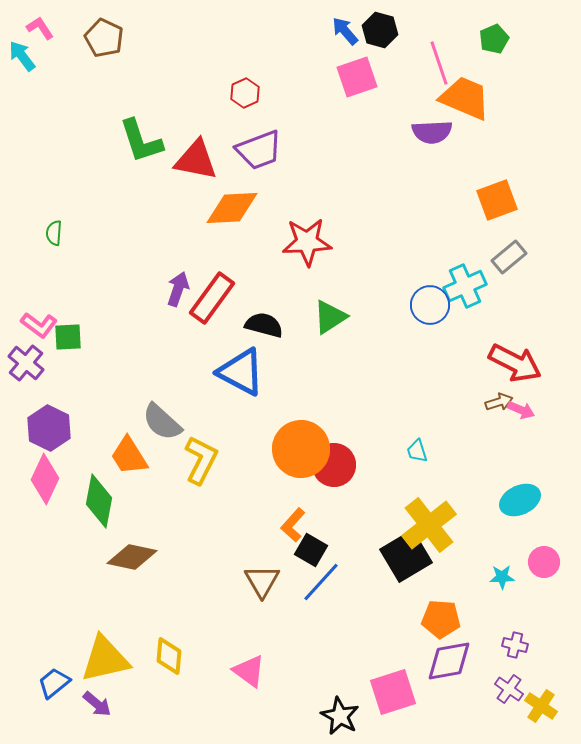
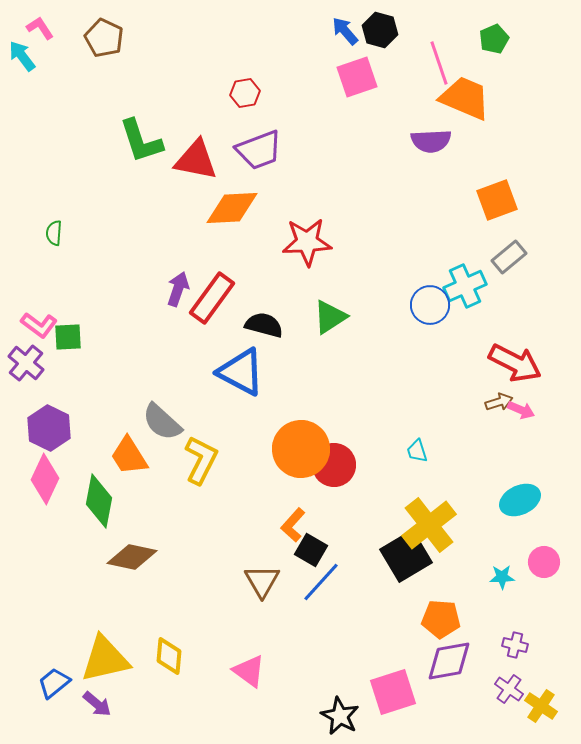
red hexagon at (245, 93): rotated 16 degrees clockwise
purple semicircle at (432, 132): moved 1 px left, 9 px down
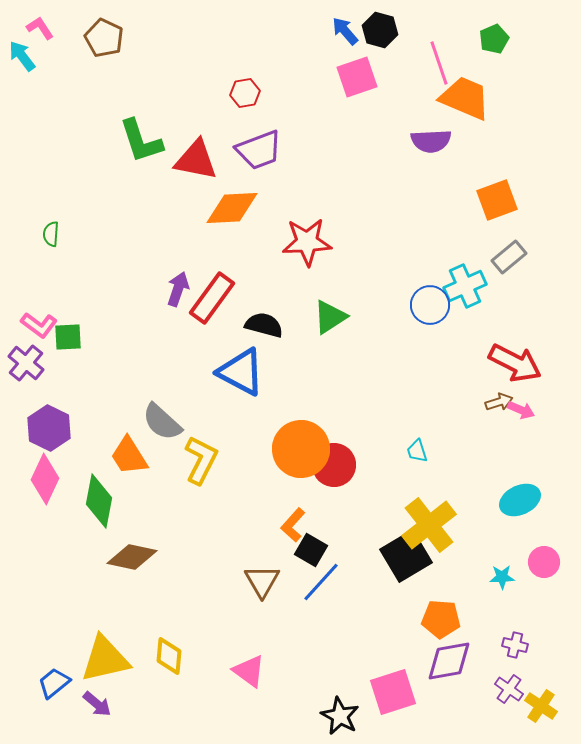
green semicircle at (54, 233): moved 3 px left, 1 px down
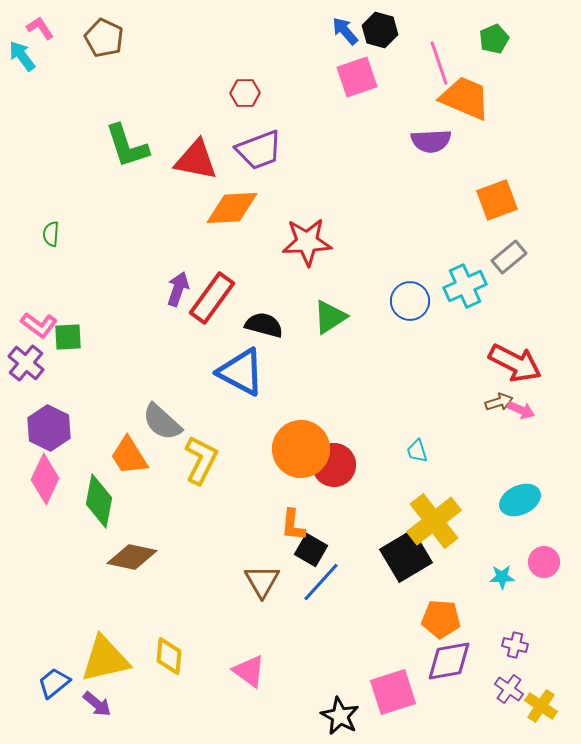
red hexagon at (245, 93): rotated 8 degrees clockwise
green L-shape at (141, 141): moved 14 px left, 5 px down
blue circle at (430, 305): moved 20 px left, 4 px up
orange L-shape at (293, 525): rotated 36 degrees counterclockwise
yellow cross at (429, 525): moved 5 px right, 4 px up
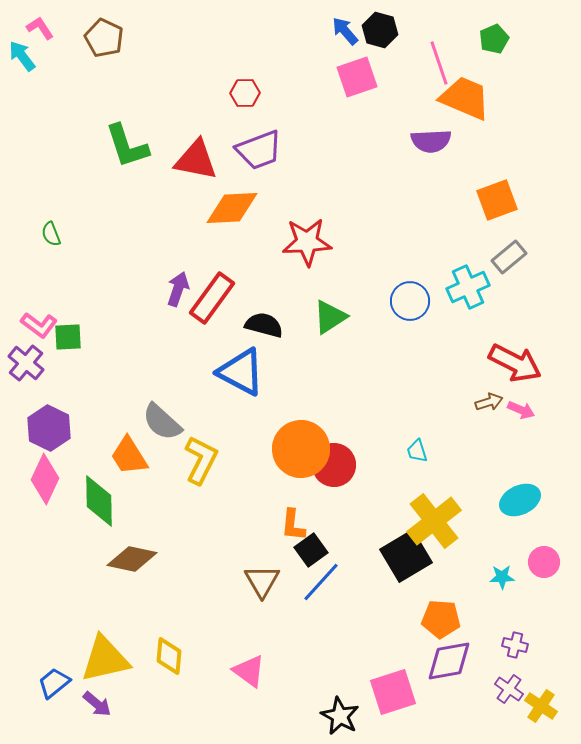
green semicircle at (51, 234): rotated 25 degrees counterclockwise
cyan cross at (465, 286): moved 3 px right, 1 px down
brown arrow at (499, 402): moved 10 px left
green diamond at (99, 501): rotated 12 degrees counterclockwise
black square at (311, 550): rotated 24 degrees clockwise
brown diamond at (132, 557): moved 2 px down
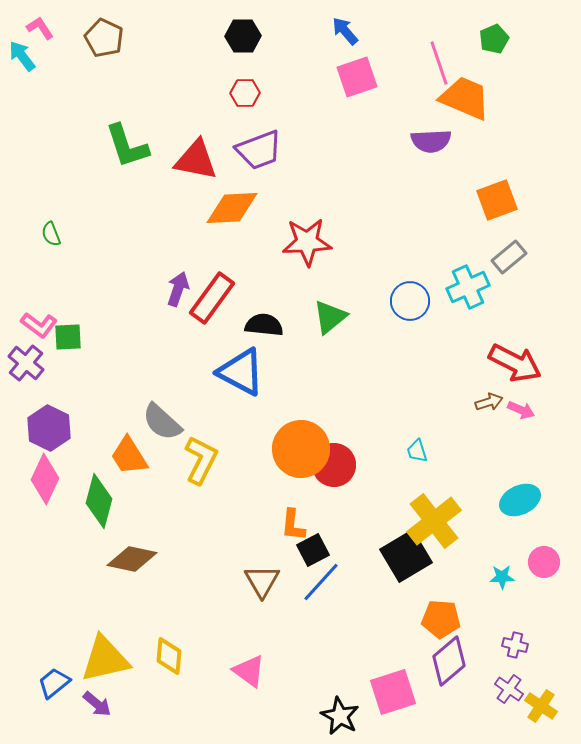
black hexagon at (380, 30): moved 137 px left, 6 px down; rotated 16 degrees counterclockwise
green triangle at (330, 317): rotated 6 degrees counterclockwise
black semicircle at (264, 325): rotated 9 degrees counterclockwise
green diamond at (99, 501): rotated 16 degrees clockwise
black square at (311, 550): moved 2 px right; rotated 8 degrees clockwise
purple diamond at (449, 661): rotated 30 degrees counterclockwise
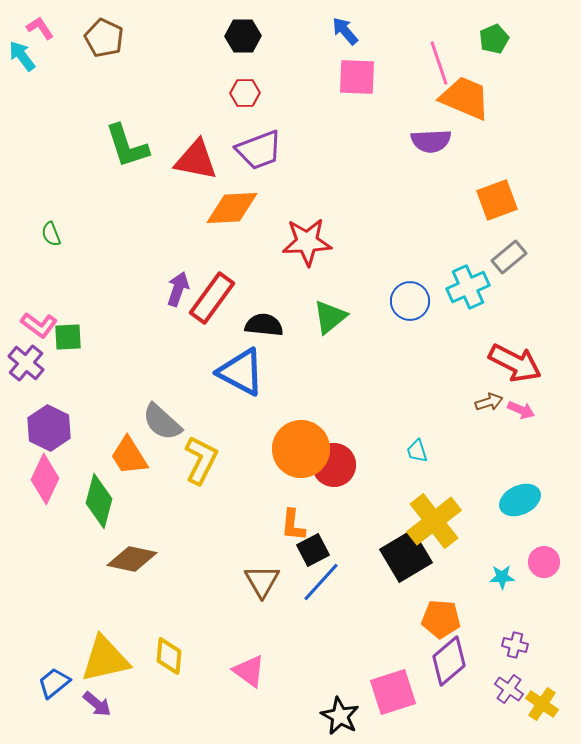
pink square at (357, 77): rotated 21 degrees clockwise
yellow cross at (541, 706): moved 1 px right, 2 px up
